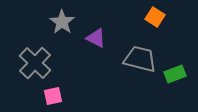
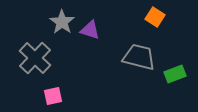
purple triangle: moved 6 px left, 8 px up; rotated 10 degrees counterclockwise
gray trapezoid: moved 1 px left, 2 px up
gray cross: moved 5 px up
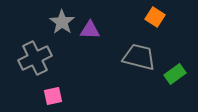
purple triangle: rotated 15 degrees counterclockwise
gray cross: rotated 20 degrees clockwise
green rectangle: rotated 15 degrees counterclockwise
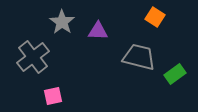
purple triangle: moved 8 px right, 1 px down
gray cross: moved 2 px left, 1 px up; rotated 12 degrees counterclockwise
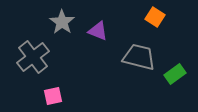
purple triangle: rotated 20 degrees clockwise
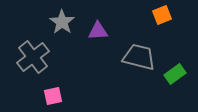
orange square: moved 7 px right, 2 px up; rotated 36 degrees clockwise
purple triangle: rotated 25 degrees counterclockwise
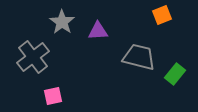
green rectangle: rotated 15 degrees counterclockwise
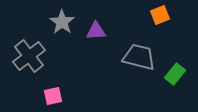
orange square: moved 2 px left
purple triangle: moved 2 px left
gray cross: moved 4 px left, 1 px up
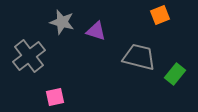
gray star: rotated 20 degrees counterclockwise
purple triangle: rotated 20 degrees clockwise
pink square: moved 2 px right, 1 px down
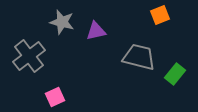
purple triangle: rotated 30 degrees counterclockwise
pink square: rotated 12 degrees counterclockwise
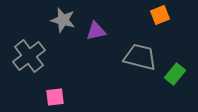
gray star: moved 1 px right, 2 px up
gray trapezoid: moved 1 px right
pink square: rotated 18 degrees clockwise
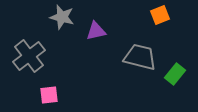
gray star: moved 1 px left, 3 px up
pink square: moved 6 px left, 2 px up
